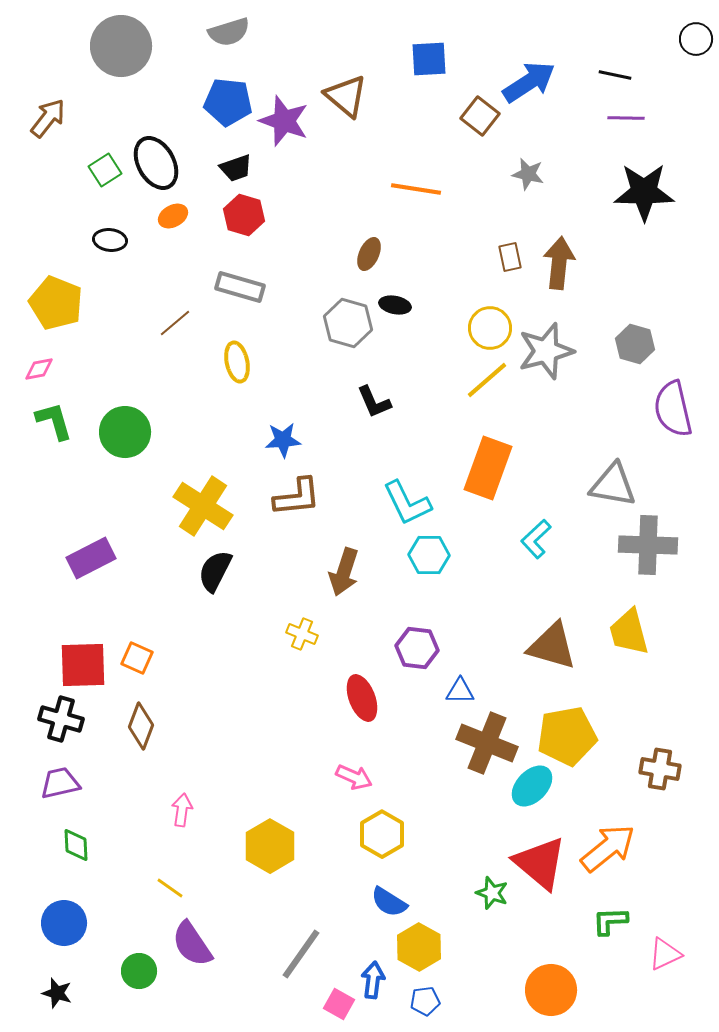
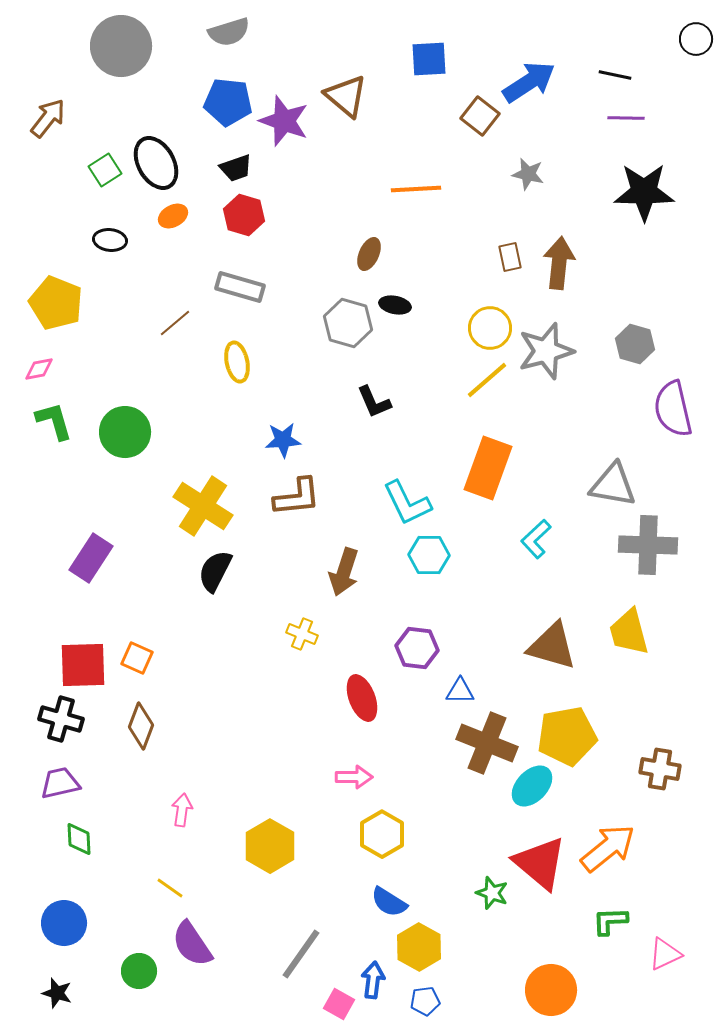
orange line at (416, 189): rotated 12 degrees counterclockwise
purple rectangle at (91, 558): rotated 30 degrees counterclockwise
pink arrow at (354, 777): rotated 24 degrees counterclockwise
green diamond at (76, 845): moved 3 px right, 6 px up
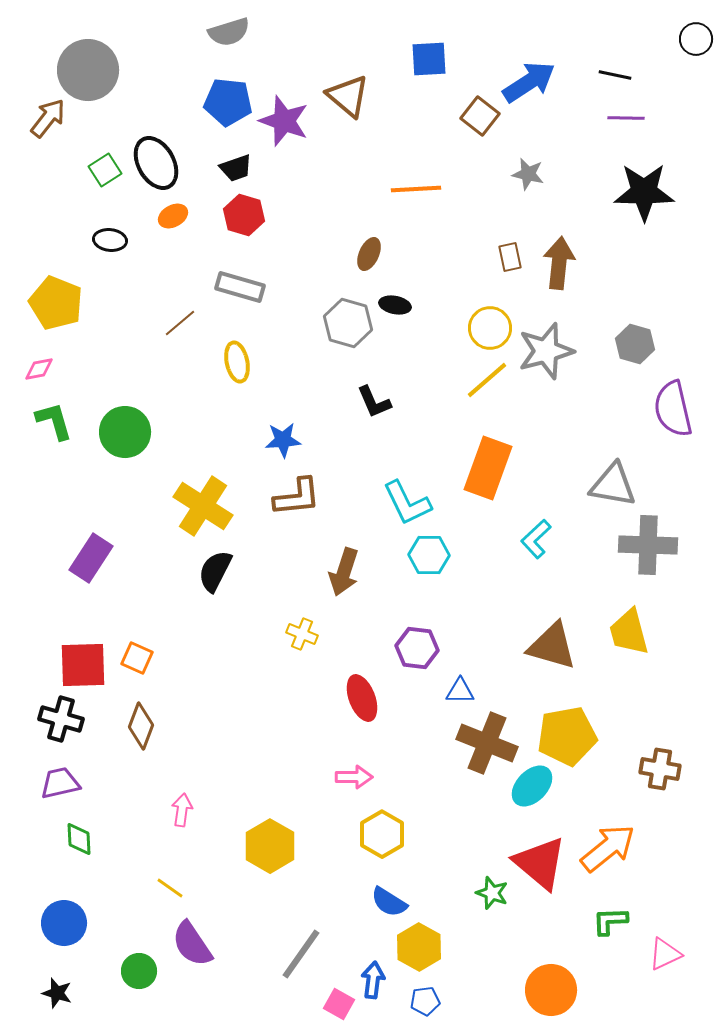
gray circle at (121, 46): moved 33 px left, 24 px down
brown triangle at (346, 96): moved 2 px right
brown line at (175, 323): moved 5 px right
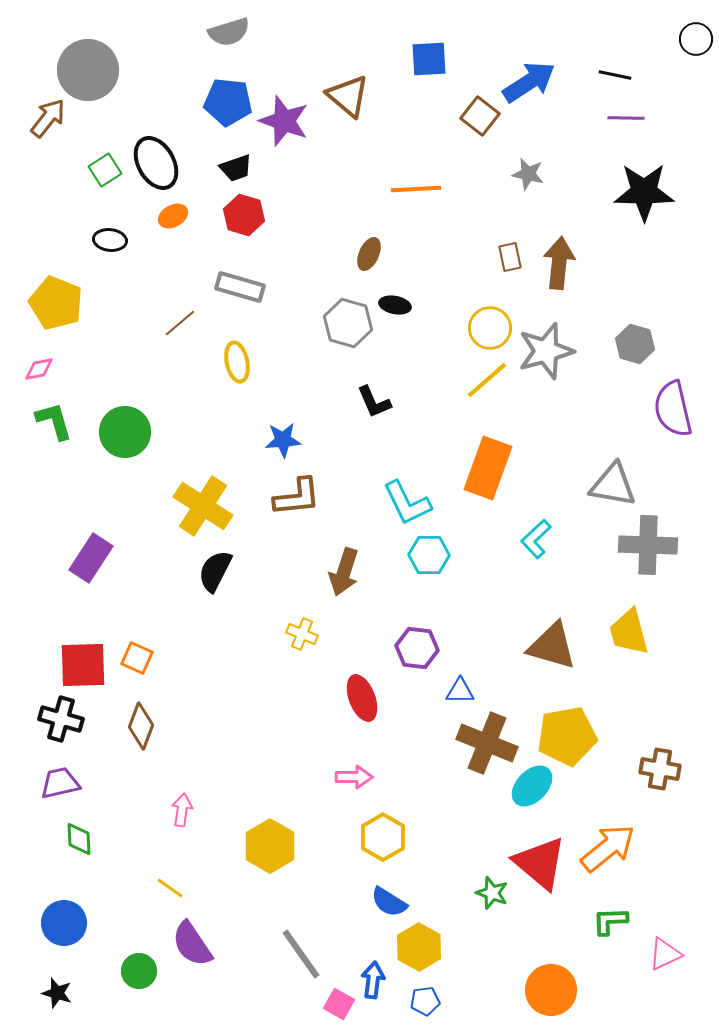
yellow hexagon at (382, 834): moved 1 px right, 3 px down
gray line at (301, 954): rotated 70 degrees counterclockwise
